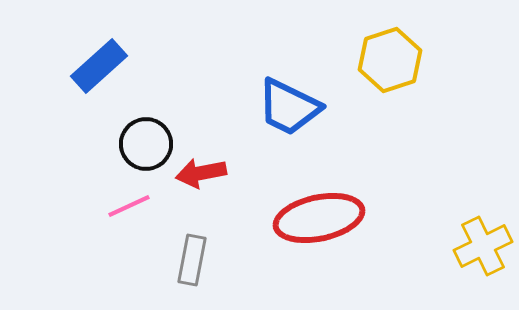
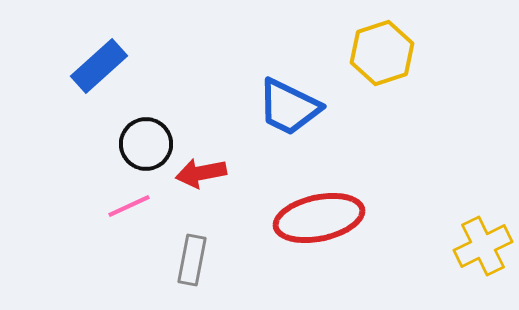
yellow hexagon: moved 8 px left, 7 px up
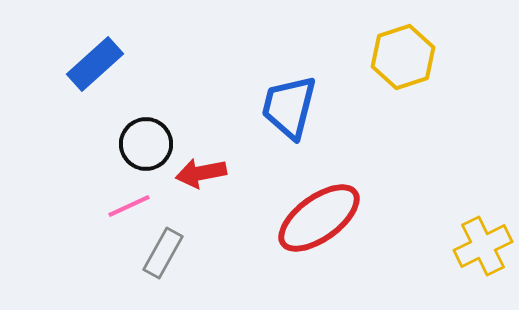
yellow hexagon: moved 21 px right, 4 px down
blue rectangle: moved 4 px left, 2 px up
blue trapezoid: rotated 78 degrees clockwise
red ellipse: rotated 24 degrees counterclockwise
gray rectangle: moved 29 px left, 7 px up; rotated 18 degrees clockwise
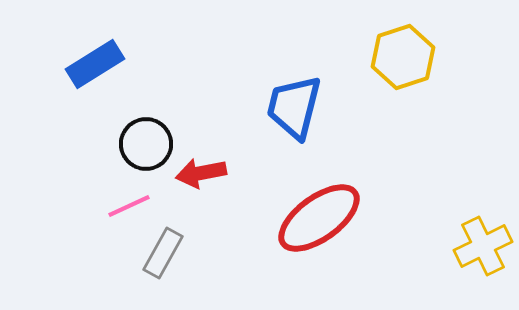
blue rectangle: rotated 10 degrees clockwise
blue trapezoid: moved 5 px right
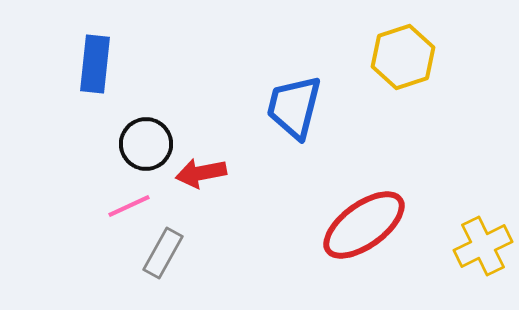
blue rectangle: rotated 52 degrees counterclockwise
red ellipse: moved 45 px right, 7 px down
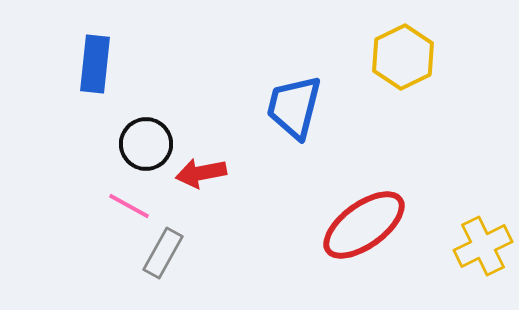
yellow hexagon: rotated 8 degrees counterclockwise
pink line: rotated 54 degrees clockwise
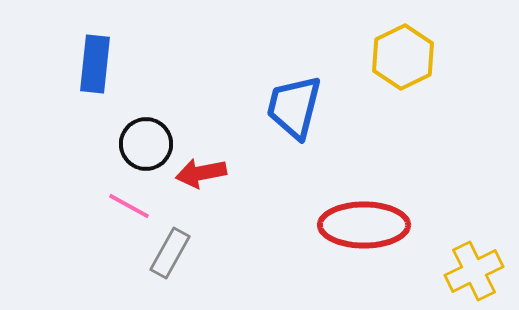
red ellipse: rotated 36 degrees clockwise
yellow cross: moved 9 px left, 25 px down
gray rectangle: moved 7 px right
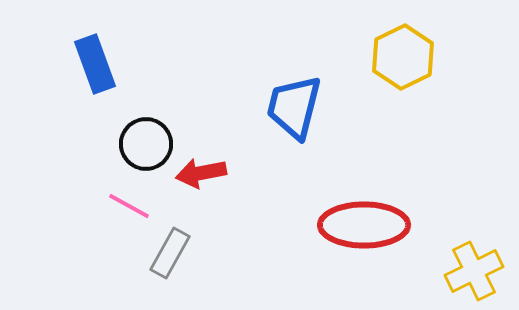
blue rectangle: rotated 26 degrees counterclockwise
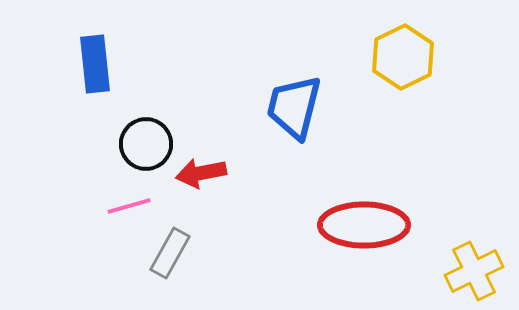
blue rectangle: rotated 14 degrees clockwise
pink line: rotated 45 degrees counterclockwise
